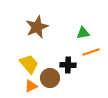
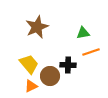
brown circle: moved 2 px up
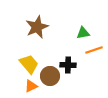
orange line: moved 3 px right, 2 px up
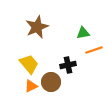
black cross: rotated 14 degrees counterclockwise
brown circle: moved 1 px right, 6 px down
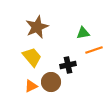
yellow trapezoid: moved 3 px right, 7 px up
